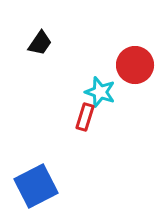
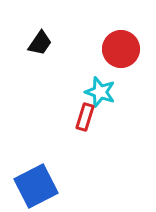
red circle: moved 14 px left, 16 px up
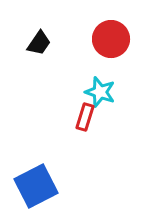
black trapezoid: moved 1 px left
red circle: moved 10 px left, 10 px up
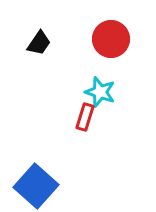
blue square: rotated 21 degrees counterclockwise
